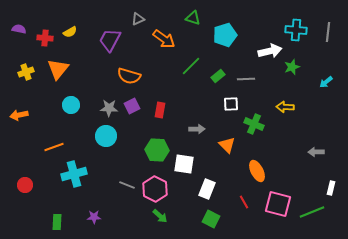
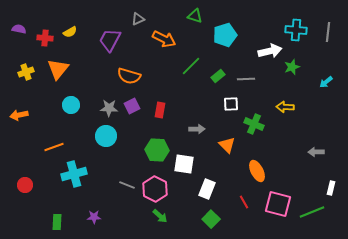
green triangle at (193, 18): moved 2 px right, 2 px up
orange arrow at (164, 39): rotated 10 degrees counterclockwise
green square at (211, 219): rotated 18 degrees clockwise
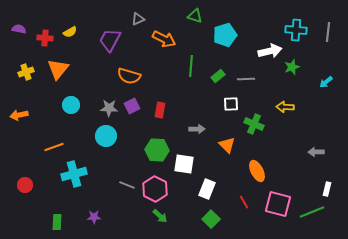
green line at (191, 66): rotated 40 degrees counterclockwise
white rectangle at (331, 188): moved 4 px left, 1 px down
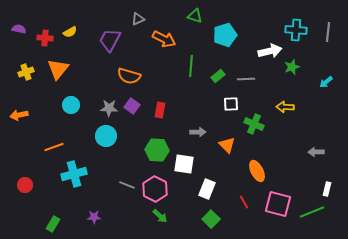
purple square at (132, 106): rotated 28 degrees counterclockwise
gray arrow at (197, 129): moved 1 px right, 3 px down
green rectangle at (57, 222): moved 4 px left, 2 px down; rotated 28 degrees clockwise
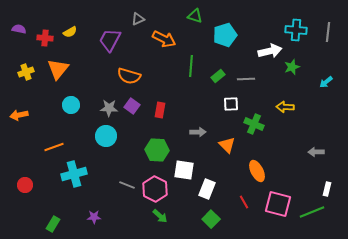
white square at (184, 164): moved 6 px down
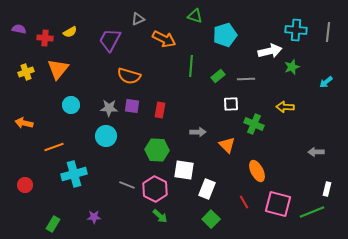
purple square at (132, 106): rotated 28 degrees counterclockwise
orange arrow at (19, 115): moved 5 px right, 8 px down; rotated 24 degrees clockwise
